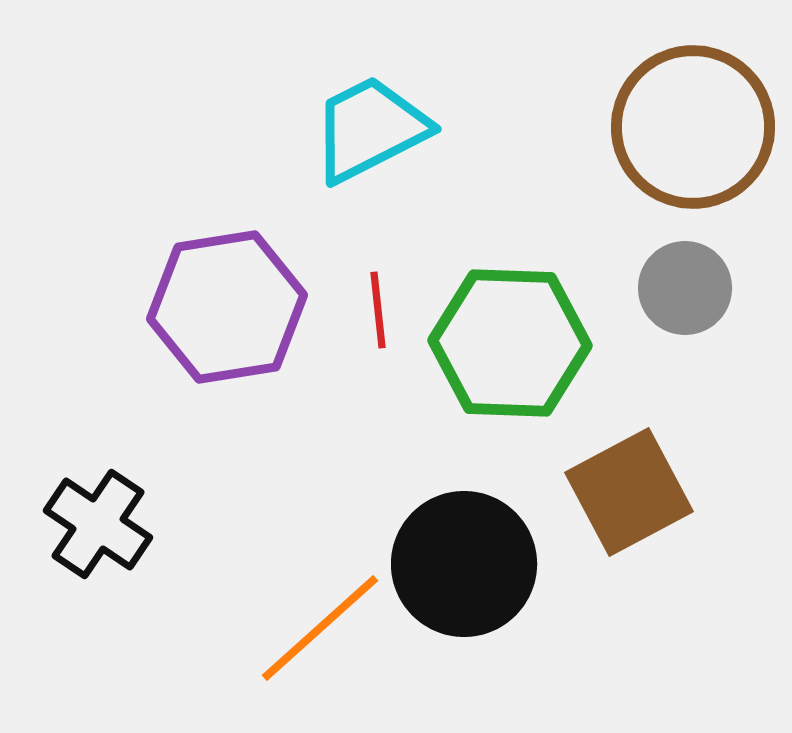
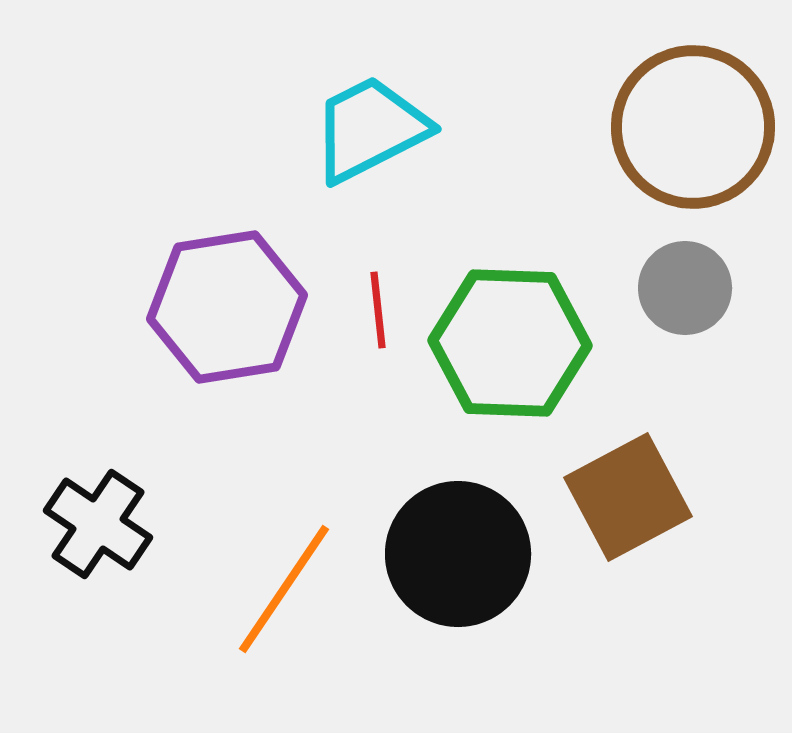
brown square: moved 1 px left, 5 px down
black circle: moved 6 px left, 10 px up
orange line: moved 36 px left, 39 px up; rotated 14 degrees counterclockwise
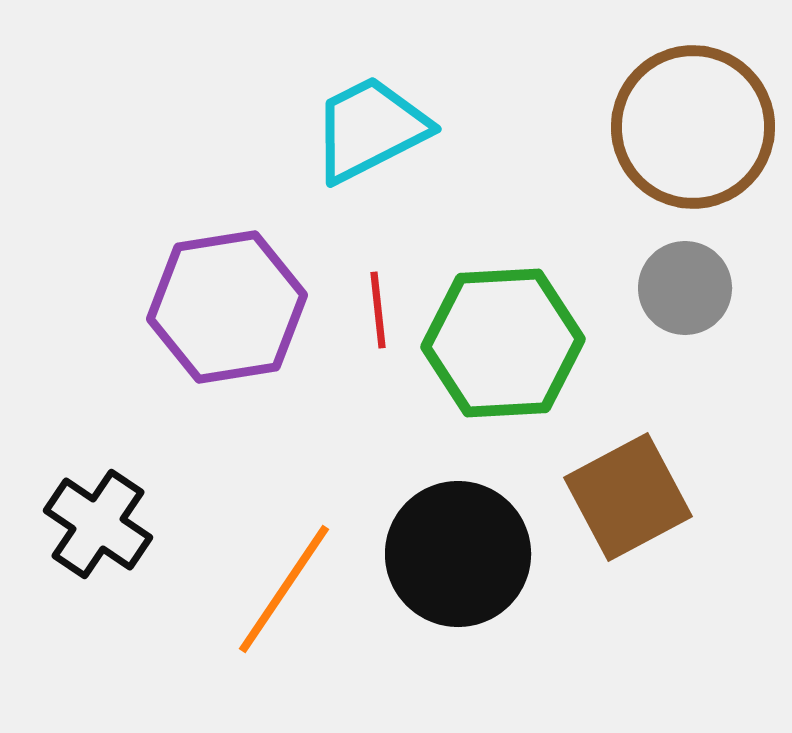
green hexagon: moved 7 px left; rotated 5 degrees counterclockwise
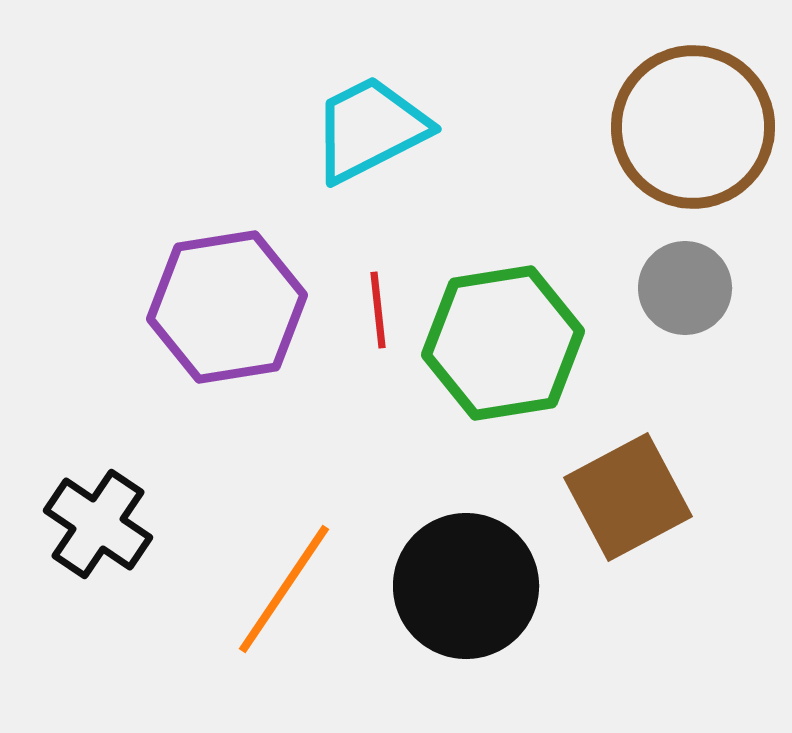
green hexagon: rotated 6 degrees counterclockwise
black circle: moved 8 px right, 32 px down
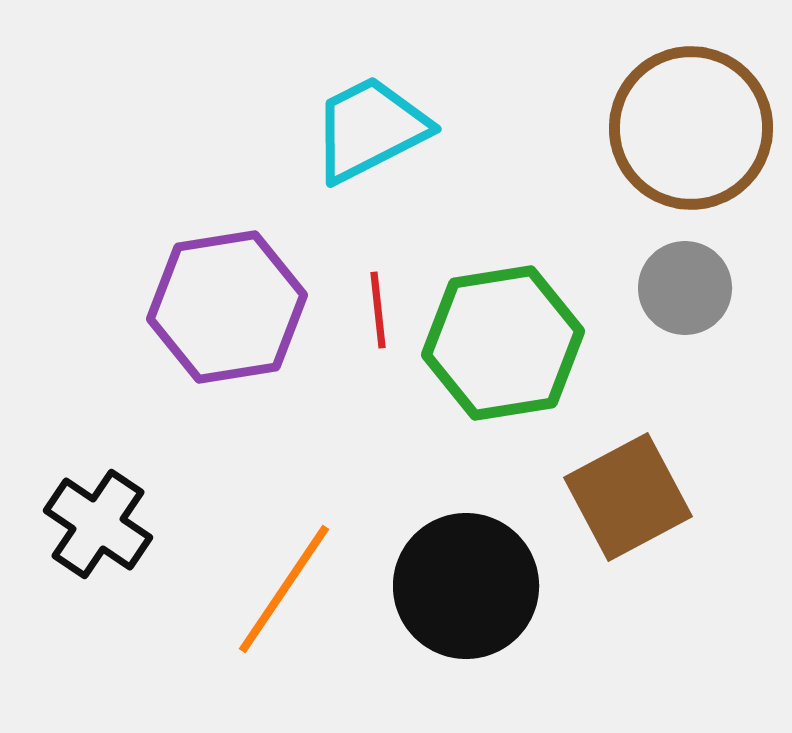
brown circle: moved 2 px left, 1 px down
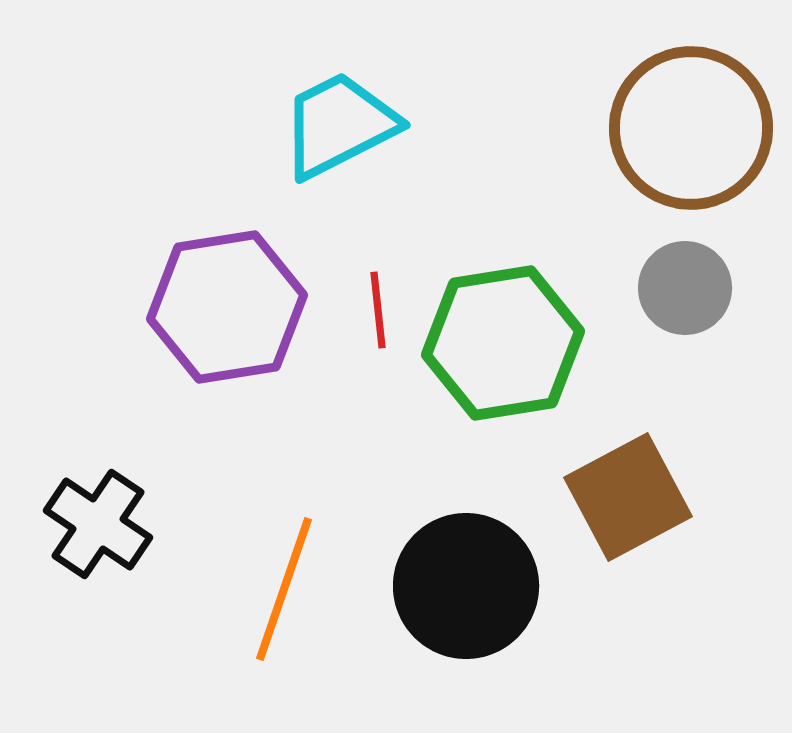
cyan trapezoid: moved 31 px left, 4 px up
orange line: rotated 15 degrees counterclockwise
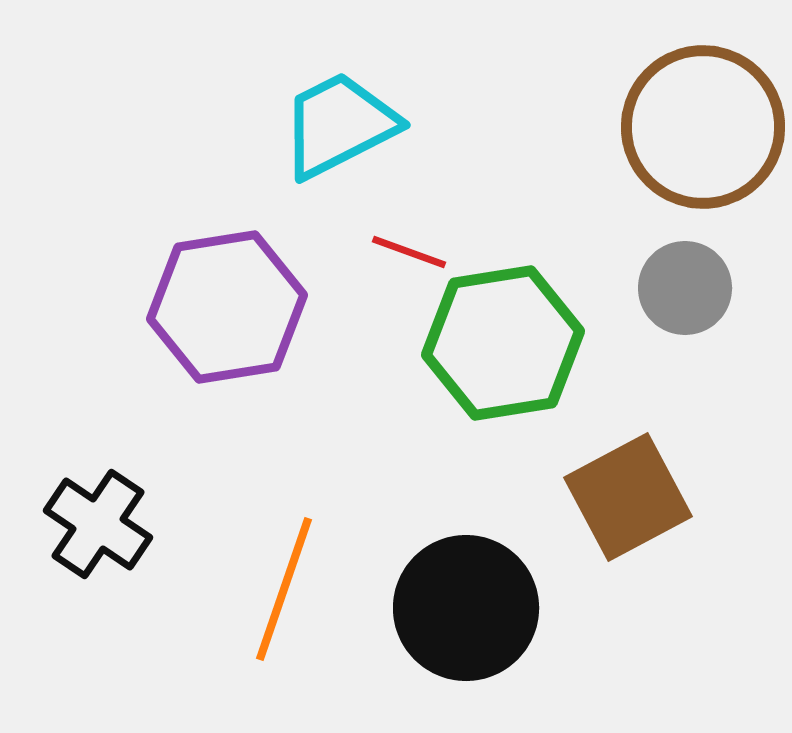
brown circle: moved 12 px right, 1 px up
red line: moved 31 px right, 58 px up; rotated 64 degrees counterclockwise
black circle: moved 22 px down
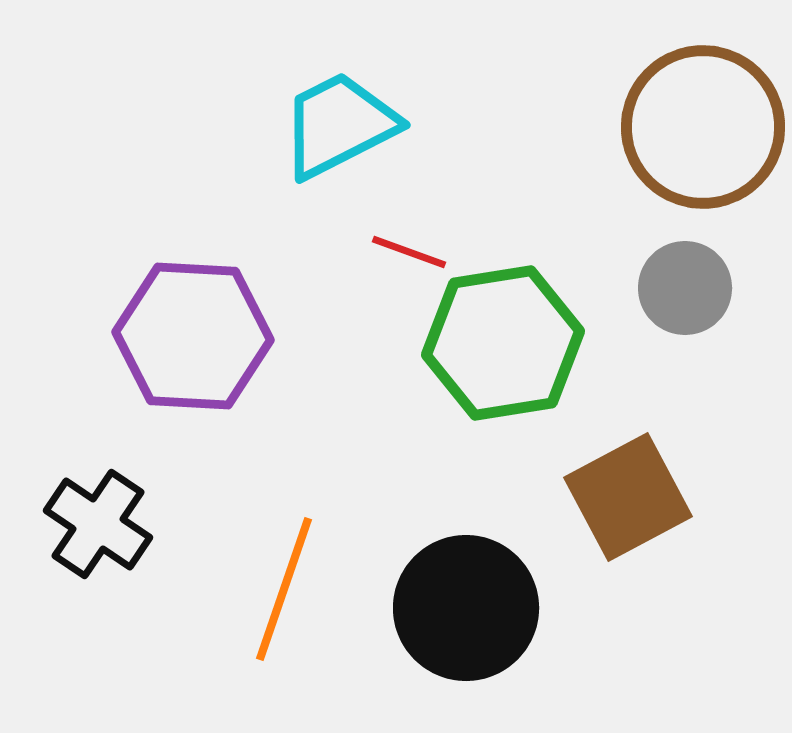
purple hexagon: moved 34 px left, 29 px down; rotated 12 degrees clockwise
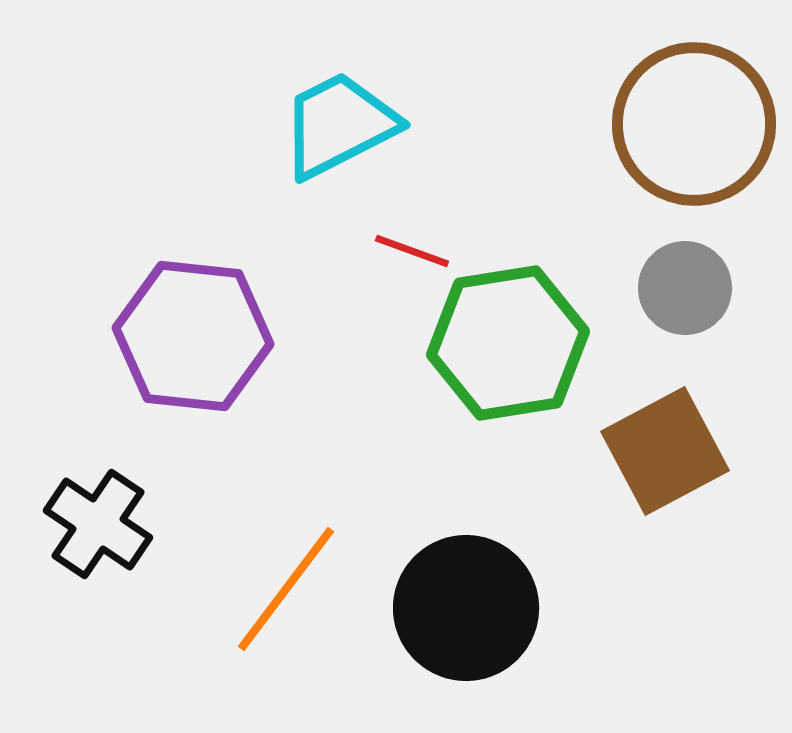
brown circle: moved 9 px left, 3 px up
red line: moved 3 px right, 1 px up
purple hexagon: rotated 3 degrees clockwise
green hexagon: moved 5 px right
brown square: moved 37 px right, 46 px up
orange line: moved 2 px right; rotated 18 degrees clockwise
